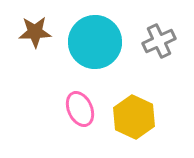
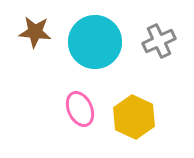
brown star: rotated 8 degrees clockwise
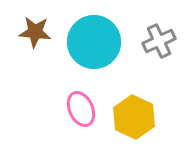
cyan circle: moved 1 px left
pink ellipse: moved 1 px right
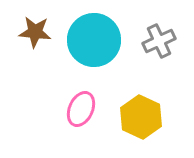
cyan circle: moved 2 px up
pink ellipse: rotated 48 degrees clockwise
yellow hexagon: moved 7 px right
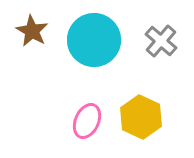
brown star: moved 3 px left, 1 px up; rotated 24 degrees clockwise
gray cross: moved 2 px right; rotated 24 degrees counterclockwise
pink ellipse: moved 6 px right, 12 px down
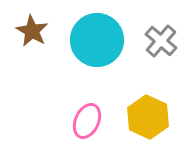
cyan circle: moved 3 px right
yellow hexagon: moved 7 px right
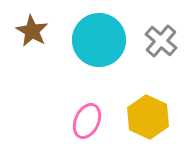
cyan circle: moved 2 px right
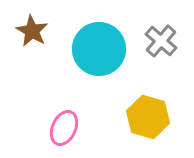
cyan circle: moved 9 px down
yellow hexagon: rotated 9 degrees counterclockwise
pink ellipse: moved 23 px left, 7 px down
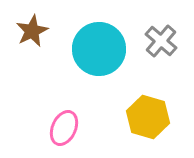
brown star: rotated 16 degrees clockwise
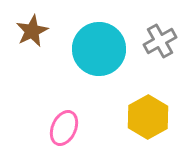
gray cross: moved 1 px left; rotated 20 degrees clockwise
yellow hexagon: rotated 15 degrees clockwise
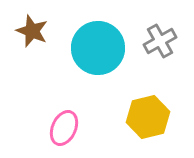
brown star: rotated 24 degrees counterclockwise
cyan circle: moved 1 px left, 1 px up
yellow hexagon: rotated 15 degrees clockwise
